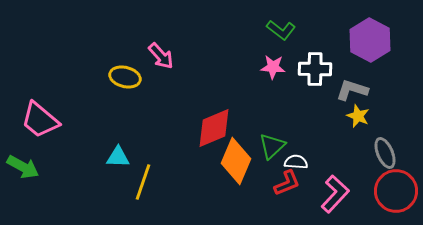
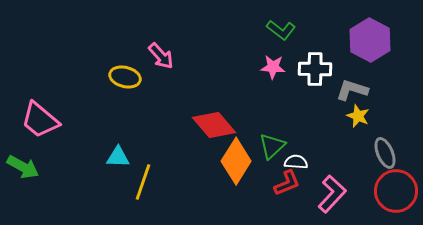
red diamond: moved 3 px up; rotated 72 degrees clockwise
orange diamond: rotated 9 degrees clockwise
pink L-shape: moved 3 px left
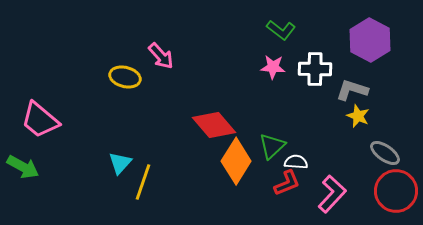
gray ellipse: rotated 32 degrees counterclockwise
cyan triangle: moved 2 px right, 6 px down; rotated 50 degrees counterclockwise
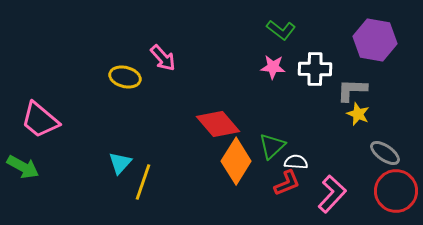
purple hexagon: moved 5 px right; rotated 18 degrees counterclockwise
pink arrow: moved 2 px right, 2 px down
gray L-shape: rotated 16 degrees counterclockwise
yellow star: moved 2 px up
red diamond: moved 4 px right, 1 px up
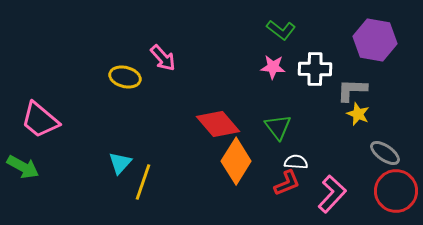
green triangle: moved 6 px right, 19 px up; rotated 24 degrees counterclockwise
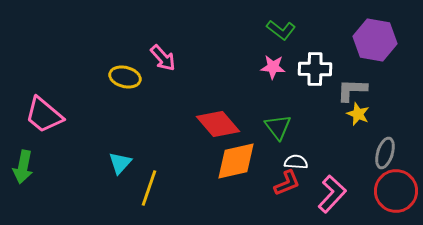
pink trapezoid: moved 4 px right, 5 px up
gray ellipse: rotated 72 degrees clockwise
orange diamond: rotated 45 degrees clockwise
green arrow: rotated 72 degrees clockwise
yellow line: moved 6 px right, 6 px down
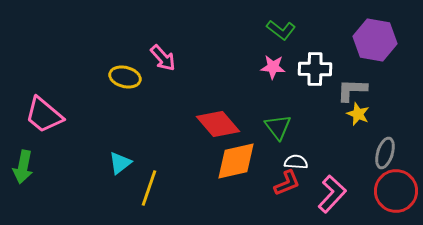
cyan triangle: rotated 10 degrees clockwise
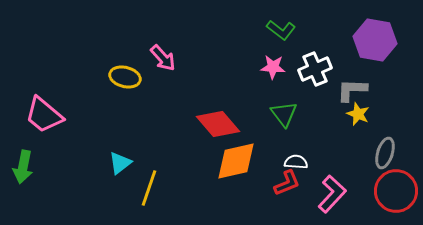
white cross: rotated 24 degrees counterclockwise
green triangle: moved 6 px right, 13 px up
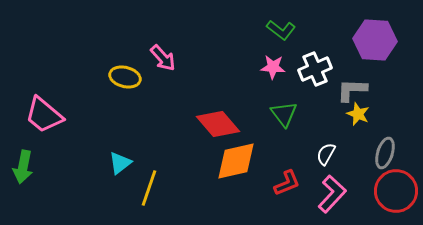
purple hexagon: rotated 6 degrees counterclockwise
white semicircle: moved 30 px right, 8 px up; rotated 65 degrees counterclockwise
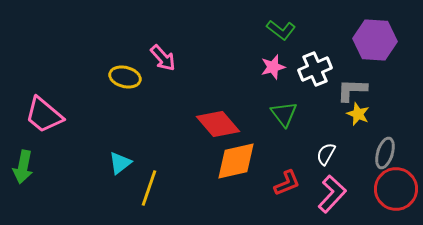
pink star: rotated 20 degrees counterclockwise
red circle: moved 2 px up
